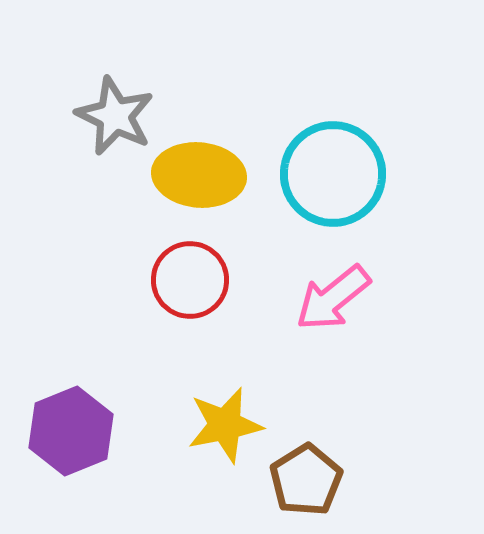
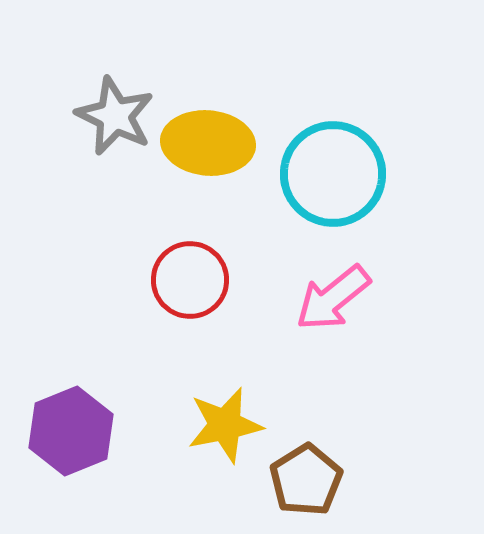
yellow ellipse: moved 9 px right, 32 px up
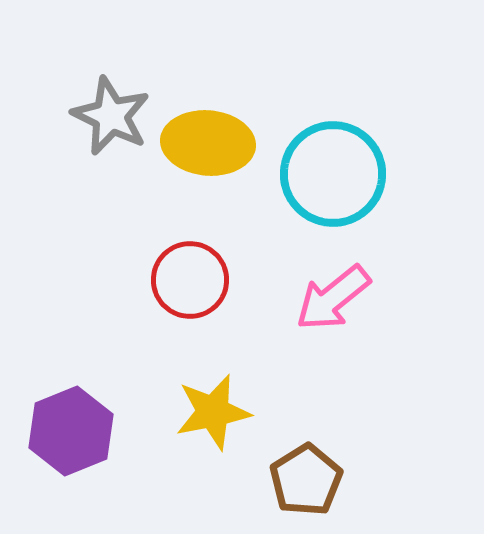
gray star: moved 4 px left
yellow star: moved 12 px left, 13 px up
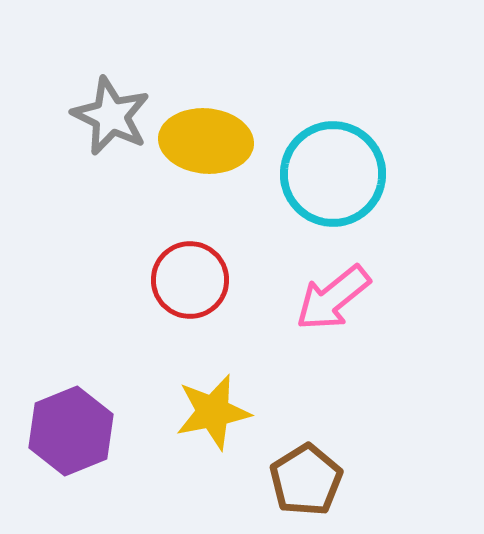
yellow ellipse: moved 2 px left, 2 px up
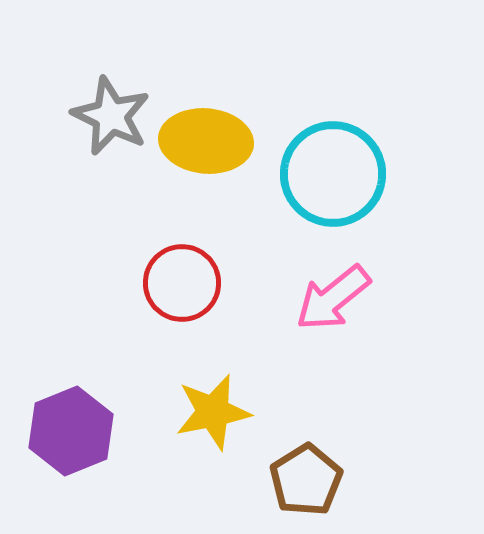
red circle: moved 8 px left, 3 px down
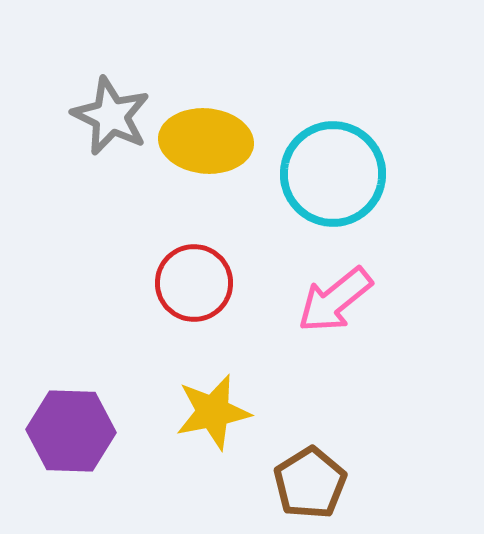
red circle: moved 12 px right
pink arrow: moved 2 px right, 2 px down
purple hexagon: rotated 24 degrees clockwise
brown pentagon: moved 4 px right, 3 px down
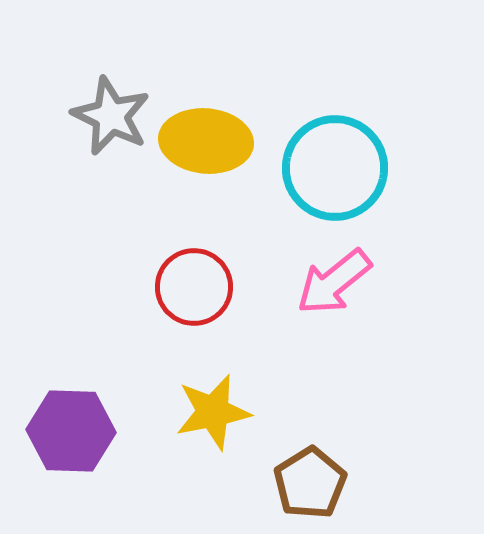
cyan circle: moved 2 px right, 6 px up
red circle: moved 4 px down
pink arrow: moved 1 px left, 18 px up
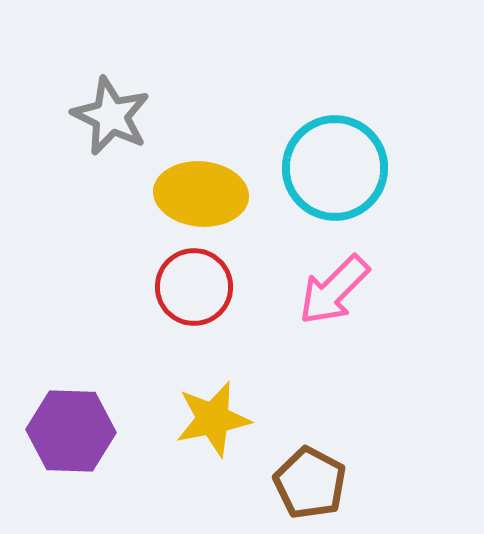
yellow ellipse: moved 5 px left, 53 px down
pink arrow: moved 8 px down; rotated 6 degrees counterclockwise
yellow star: moved 7 px down
brown pentagon: rotated 12 degrees counterclockwise
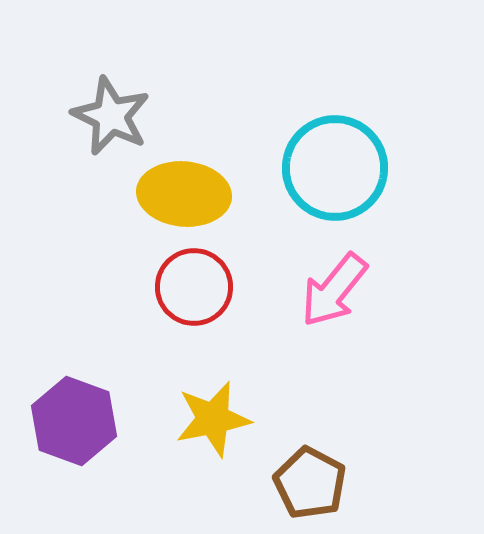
yellow ellipse: moved 17 px left
pink arrow: rotated 6 degrees counterclockwise
purple hexagon: moved 3 px right, 10 px up; rotated 18 degrees clockwise
